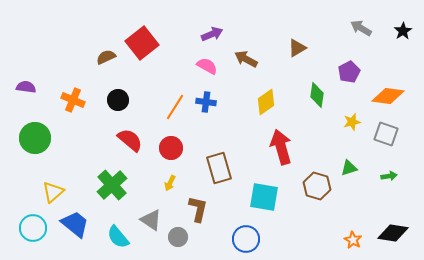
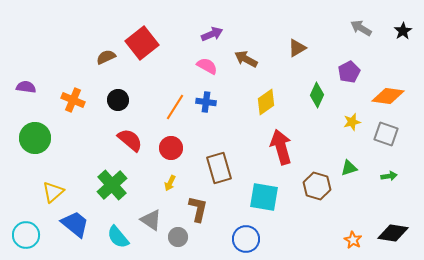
green diamond: rotated 15 degrees clockwise
cyan circle: moved 7 px left, 7 px down
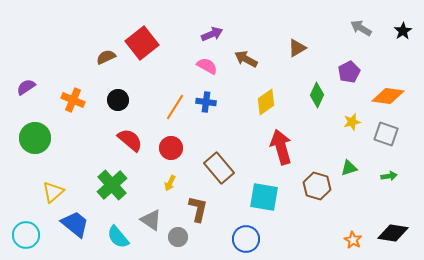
purple semicircle: rotated 42 degrees counterclockwise
brown rectangle: rotated 24 degrees counterclockwise
